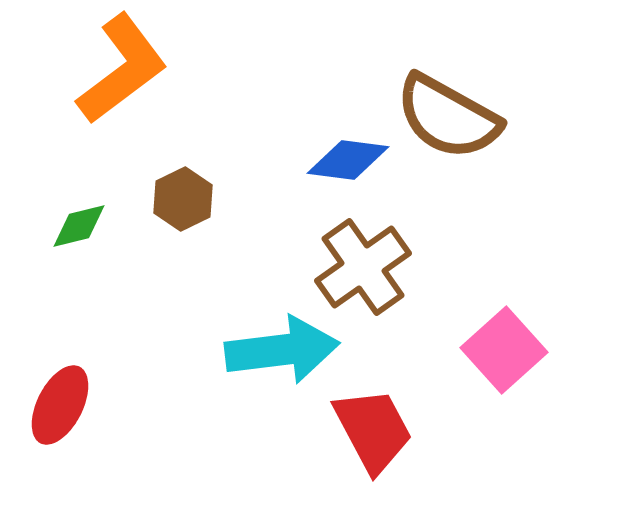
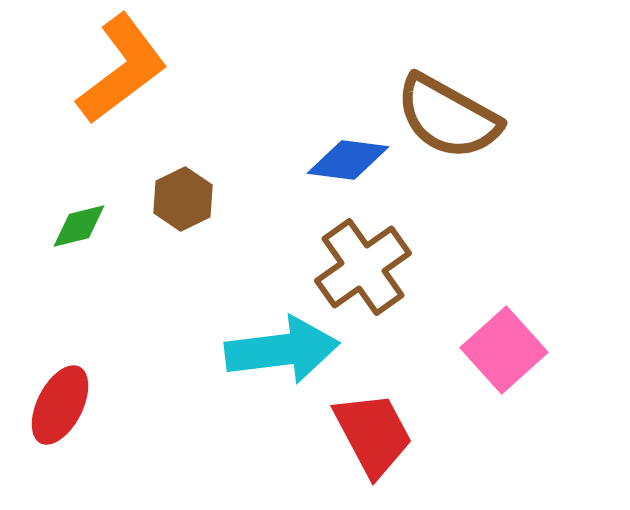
red trapezoid: moved 4 px down
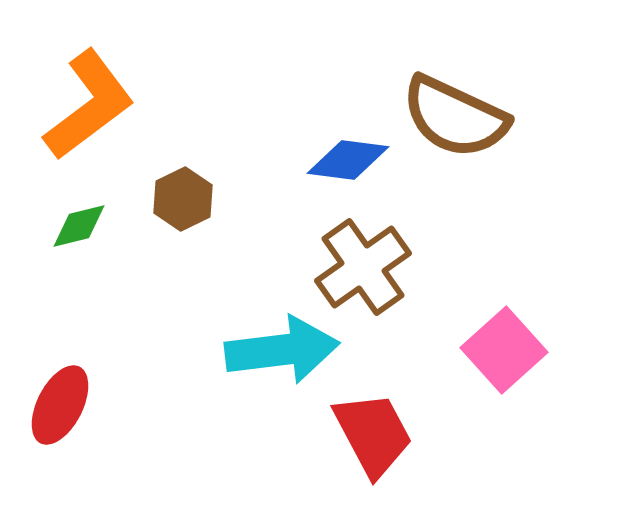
orange L-shape: moved 33 px left, 36 px down
brown semicircle: moved 7 px right; rotated 4 degrees counterclockwise
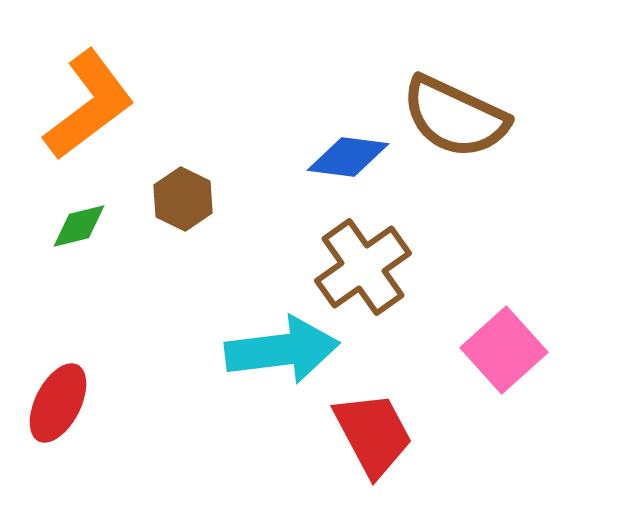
blue diamond: moved 3 px up
brown hexagon: rotated 8 degrees counterclockwise
red ellipse: moved 2 px left, 2 px up
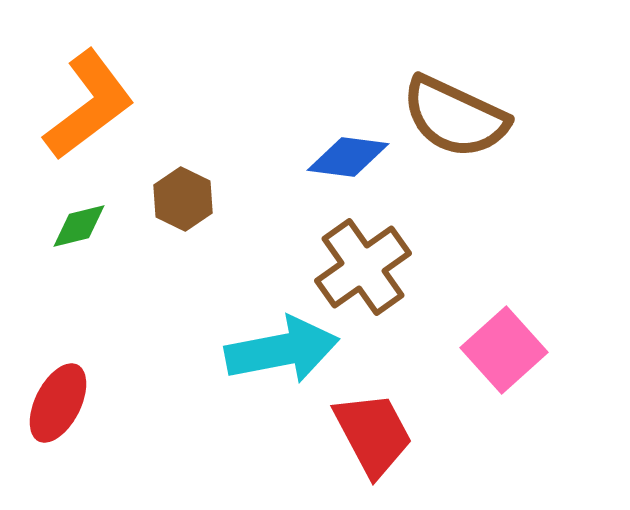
cyan arrow: rotated 4 degrees counterclockwise
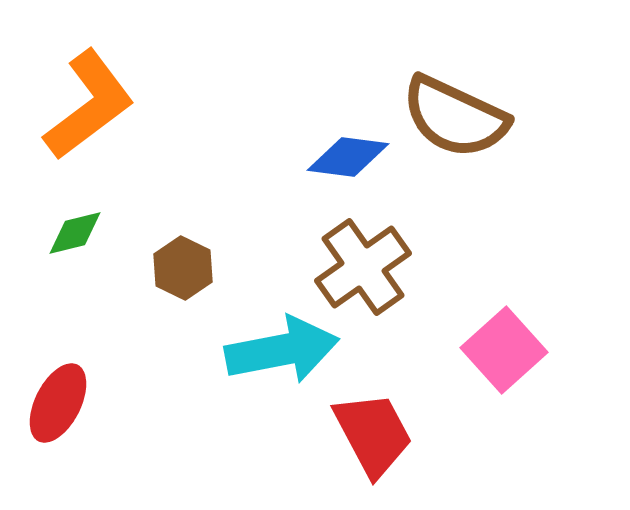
brown hexagon: moved 69 px down
green diamond: moved 4 px left, 7 px down
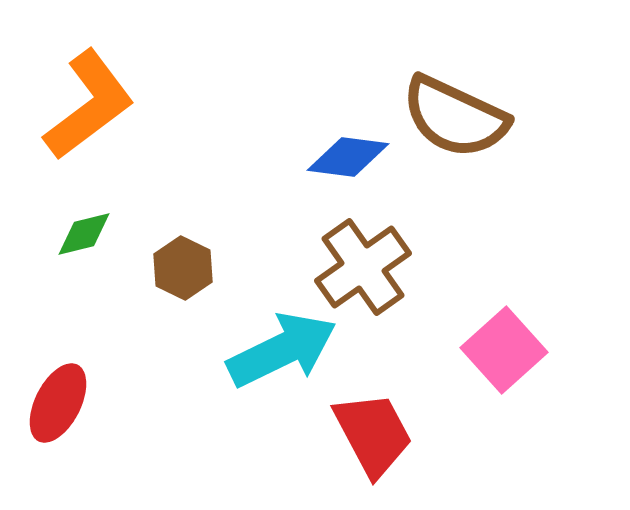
green diamond: moved 9 px right, 1 px down
cyan arrow: rotated 15 degrees counterclockwise
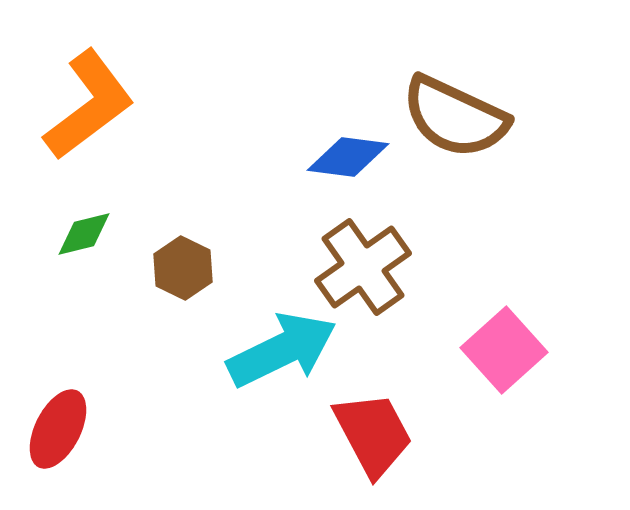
red ellipse: moved 26 px down
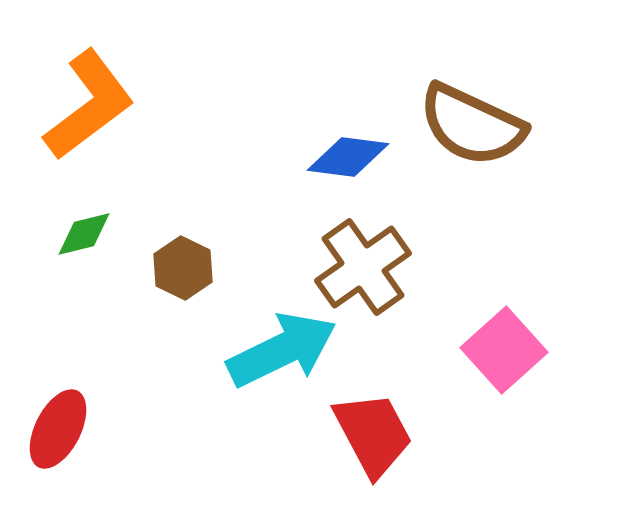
brown semicircle: moved 17 px right, 8 px down
